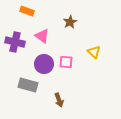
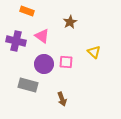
purple cross: moved 1 px right, 1 px up
brown arrow: moved 3 px right, 1 px up
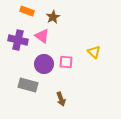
brown star: moved 17 px left, 5 px up
purple cross: moved 2 px right, 1 px up
brown arrow: moved 1 px left
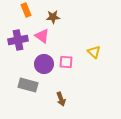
orange rectangle: moved 1 px left, 1 px up; rotated 48 degrees clockwise
brown star: rotated 24 degrees clockwise
purple cross: rotated 24 degrees counterclockwise
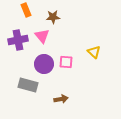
pink triangle: rotated 14 degrees clockwise
brown arrow: rotated 80 degrees counterclockwise
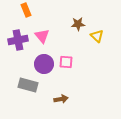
brown star: moved 25 px right, 7 px down
yellow triangle: moved 3 px right, 16 px up
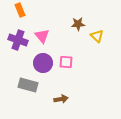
orange rectangle: moved 6 px left
purple cross: rotated 30 degrees clockwise
purple circle: moved 1 px left, 1 px up
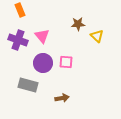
brown arrow: moved 1 px right, 1 px up
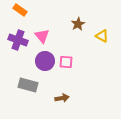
orange rectangle: rotated 32 degrees counterclockwise
brown star: rotated 24 degrees counterclockwise
yellow triangle: moved 5 px right; rotated 16 degrees counterclockwise
purple circle: moved 2 px right, 2 px up
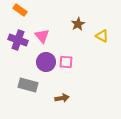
purple circle: moved 1 px right, 1 px down
